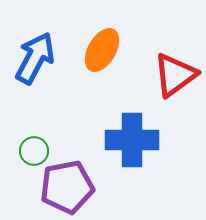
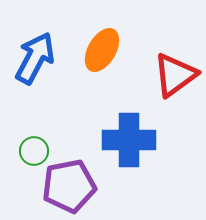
blue cross: moved 3 px left
purple pentagon: moved 2 px right, 1 px up
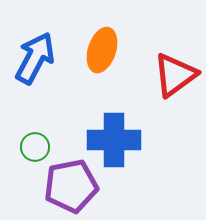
orange ellipse: rotated 12 degrees counterclockwise
blue cross: moved 15 px left
green circle: moved 1 px right, 4 px up
purple pentagon: moved 2 px right
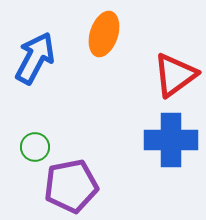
orange ellipse: moved 2 px right, 16 px up
blue cross: moved 57 px right
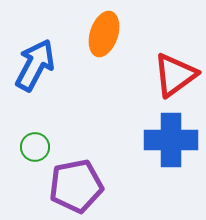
blue arrow: moved 7 px down
purple pentagon: moved 5 px right
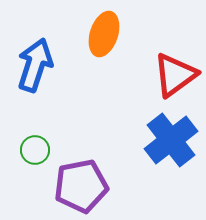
blue arrow: rotated 10 degrees counterclockwise
blue cross: rotated 38 degrees counterclockwise
green circle: moved 3 px down
purple pentagon: moved 5 px right
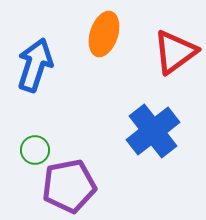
red triangle: moved 23 px up
blue cross: moved 18 px left, 9 px up
purple pentagon: moved 12 px left
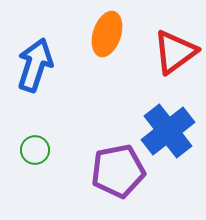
orange ellipse: moved 3 px right
blue cross: moved 15 px right
purple pentagon: moved 49 px right, 15 px up
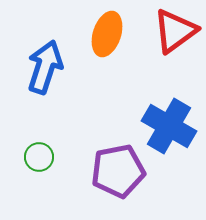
red triangle: moved 21 px up
blue arrow: moved 10 px right, 2 px down
blue cross: moved 1 px right, 5 px up; rotated 22 degrees counterclockwise
green circle: moved 4 px right, 7 px down
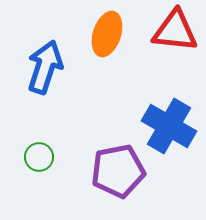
red triangle: rotated 42 degrees clockwise
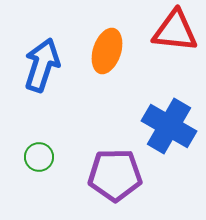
orange ellipse: moved 17 px down
blue arrow: moved 3 px left, 2 px up
purple pentagon: moved 3 px left, 4 px down; rotated 10 degrees clockwise
